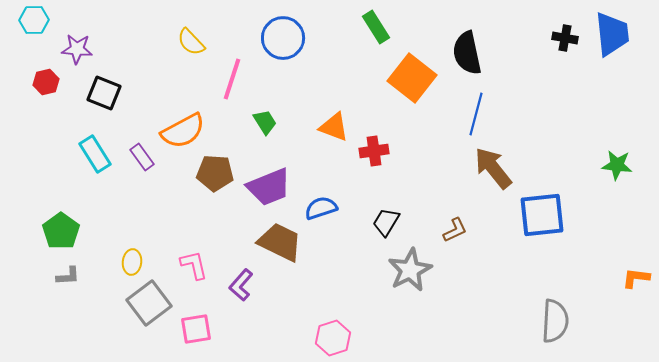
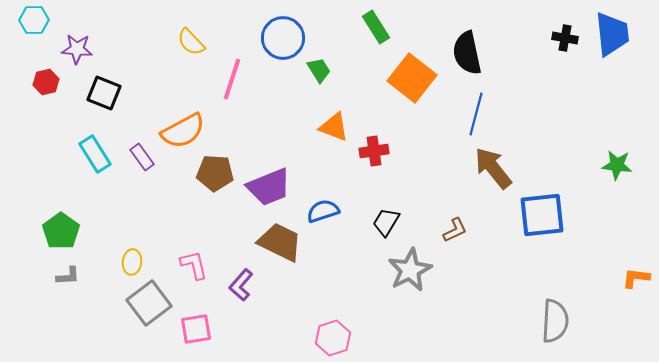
green trapezoid: moved 54 px right, 52 px up
blue semicircle: moved 2 px right, 3 px down
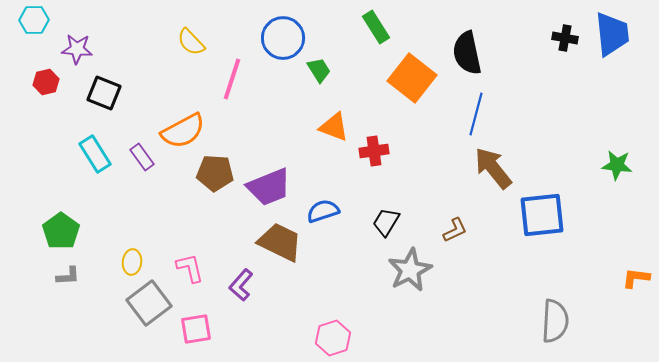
pink L-shape: moved 4 px left, 3 px down
